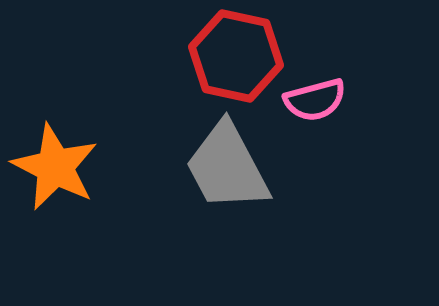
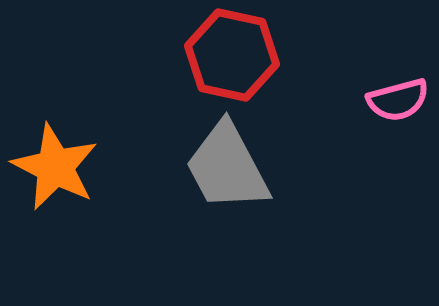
red hexagon: moved 4 px left, 1 px up
pink semicircle: moved 83 px right
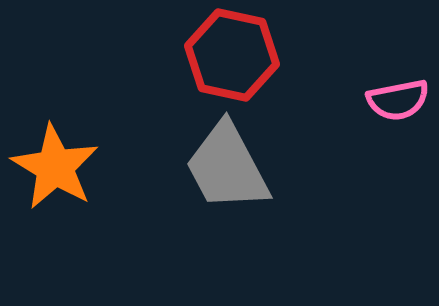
pink semicircle: rotated 4 degrees clockwise
orange star: rotated 4 degrees clockwise
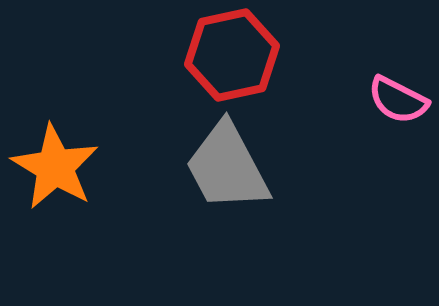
red hexagon: rotated 24 degrees counterclockwise
pink semicircle: rotated 38 degrees clockwise
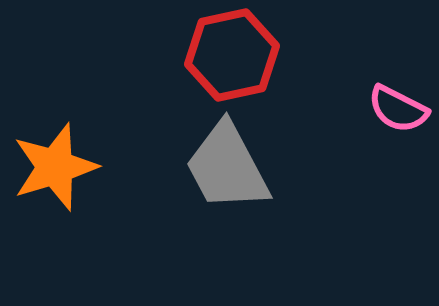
pink semicircle: moved 9 px down
orange star: rotated 24 degrees clockwise
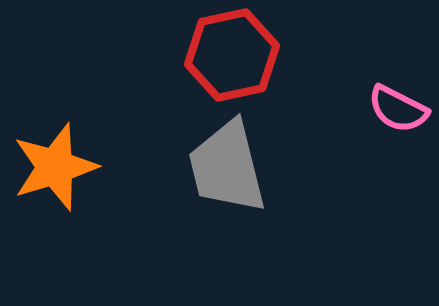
gray trapezoid: rotated 14 degrees clockwise
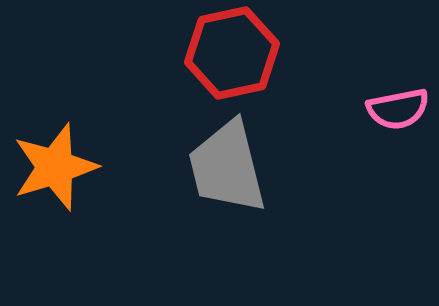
red hexagon: moved 2 px up
pink semicircle: rotated 38 degrees counterclockwise
